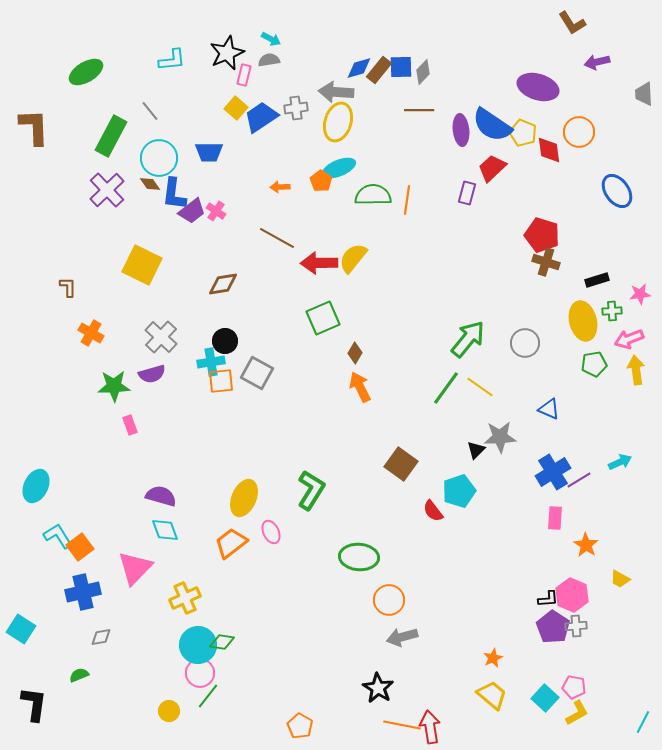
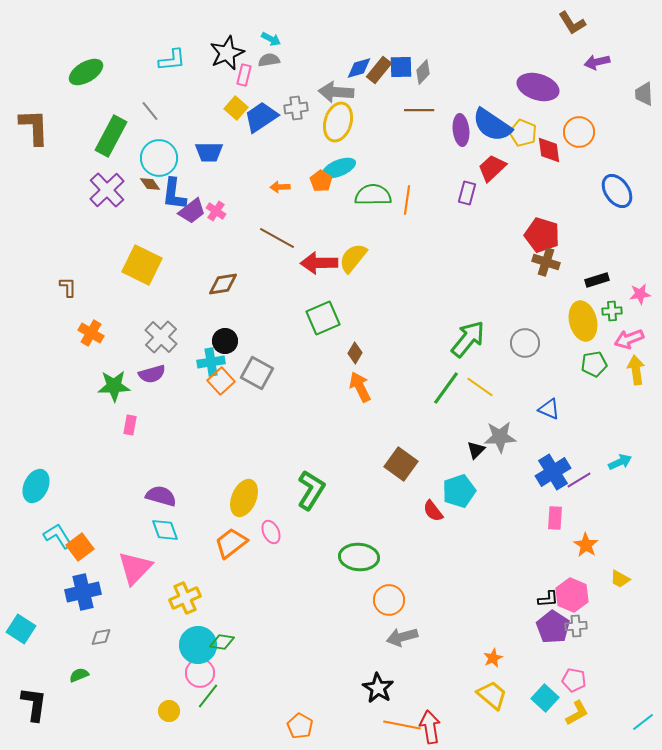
orange square at (221, 381): rotated 36 degrees counterclockwise
pink rectangle at (130, 425): rotated 30 degrees clockwise
pink pentagon at (574, 687): moved 7 px up
cyan line at (643, 722): rotated 25 degrees clockwise
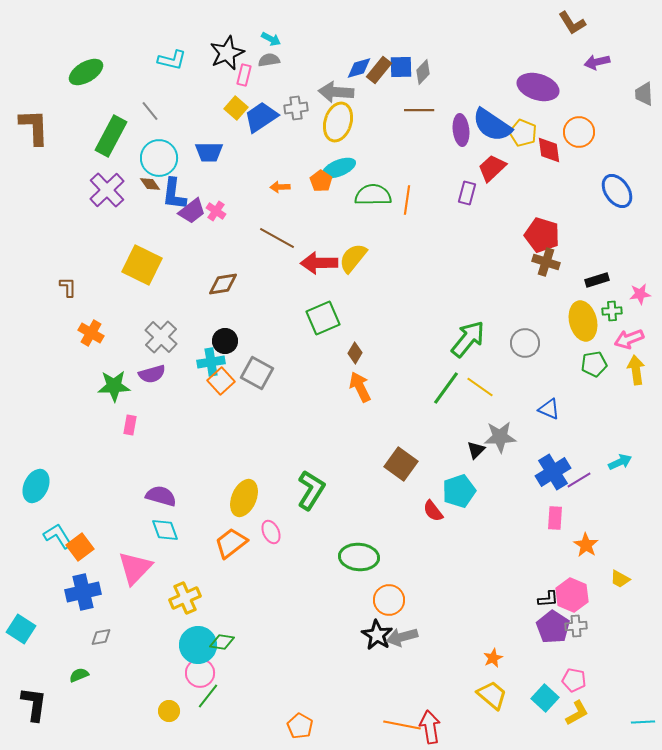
cyan L-shape at (172, 60): rotated 20 degrees clockwise
black star at (378, 688): moved 1 px left, 53 px up
cyan line at (643, 722): rotated 35 degrees clockwise
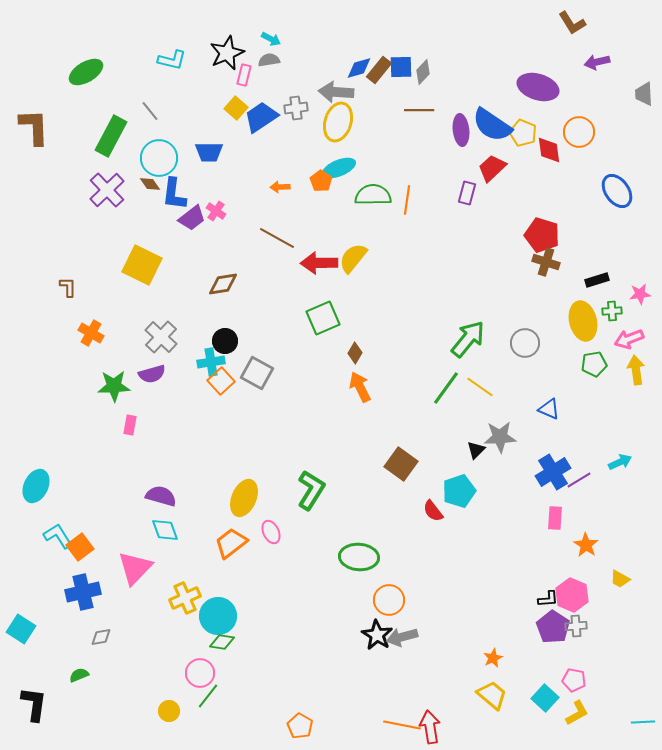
purple trapezoid at (192, 211): moved 7 px down
cyan circle at (198, 645): moved 20 px right, 29 px up
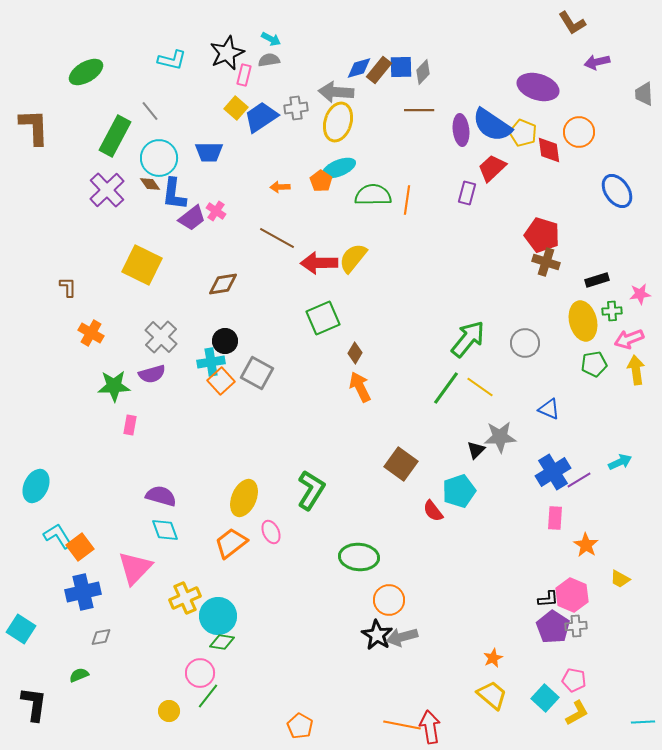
green rectangle at (111, 136): moved 4 px right
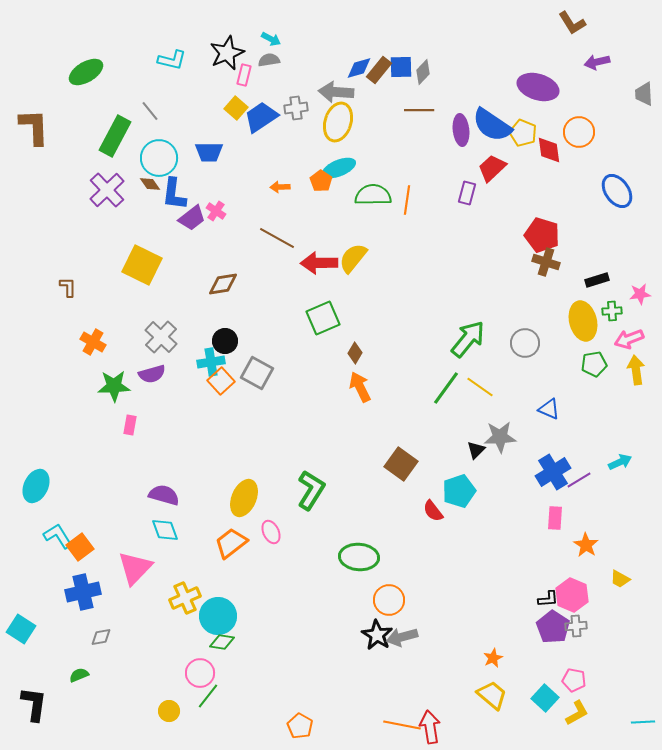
orange cross at (91, 333): moved 2 px right, 9 px down
purple semicircle at (161, 496): moved 3 px right, 1 px up
